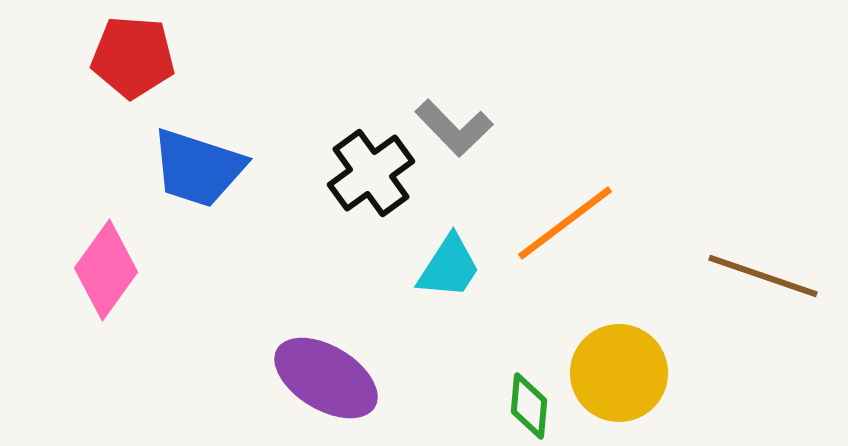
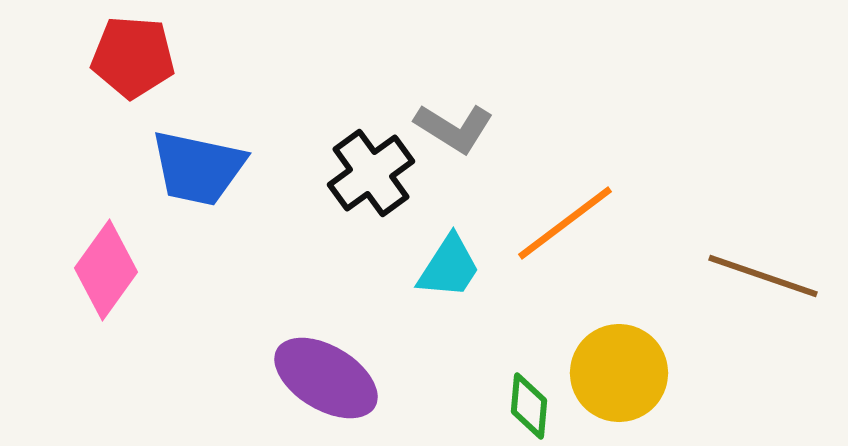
gray L-shape: rotated 14 degrees counterclockwise
blue trapezoid: rotated 6 degrees counterclockwise
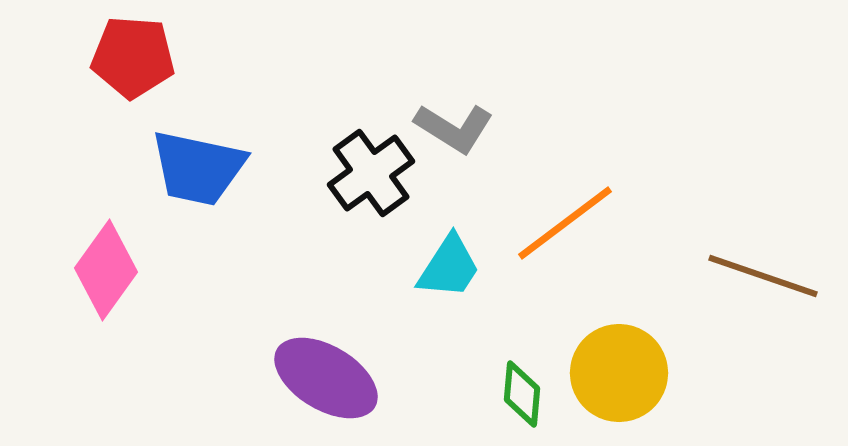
green diamond: moved 7 px left, 12 px up
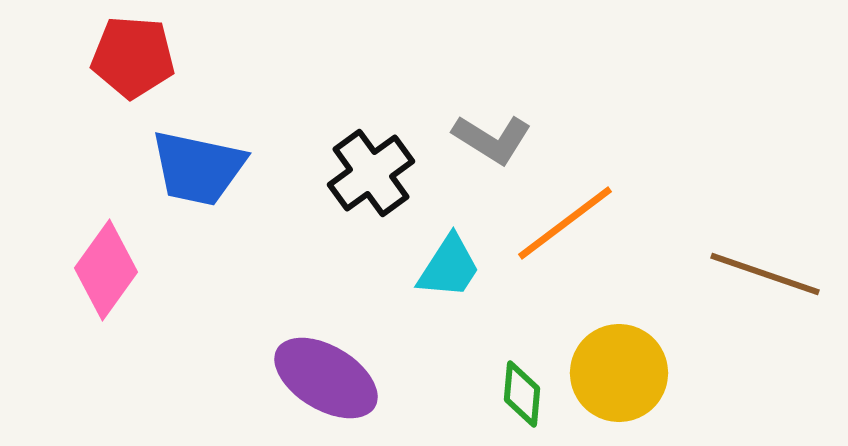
gray L-shape: moved 38 px right, 11 px down
brown line: moved 2 px right, 2 px up
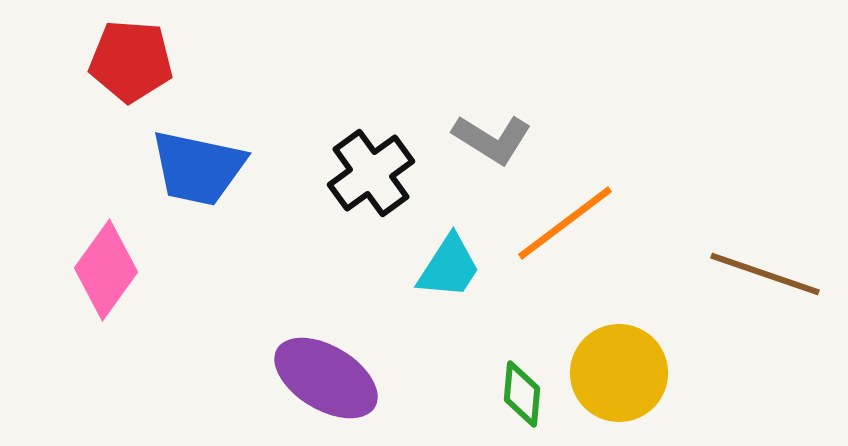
red pentagon: moved 2 px left, 4 px down
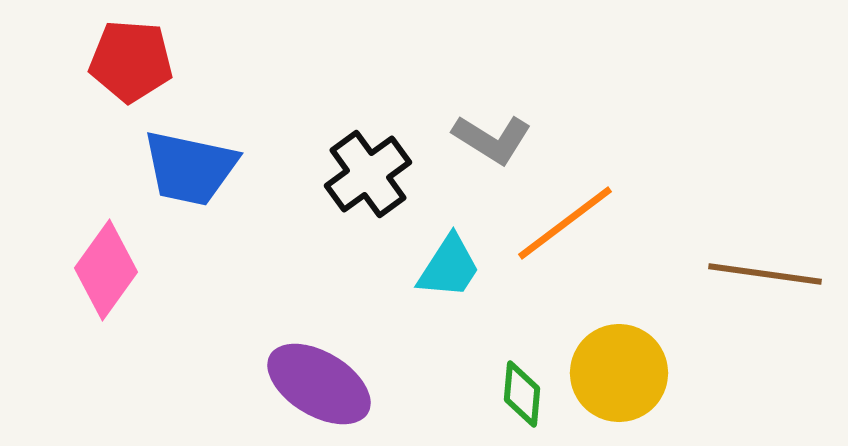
blue trapezoid: moved 8 px left
black cross: moved 3 px left, 1 px down
brown line: rotated 11 degrees counterclockwise
purple ellipse: moved 7 px left, 6 px down
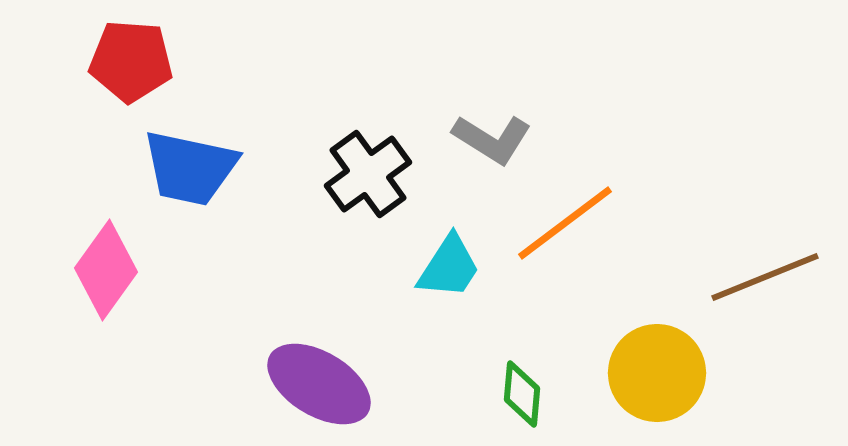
brown line: moved 3 px down; rotated 30 degrees counterclockwise
yellow circle: moved 38 px right
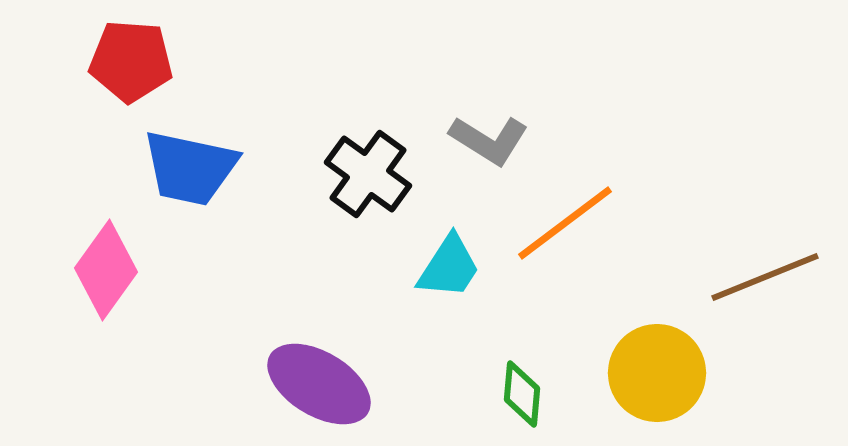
gray L-shape: moved 3 px left, 1 px down
black cross: rotated 18 degrees counterclockwise
